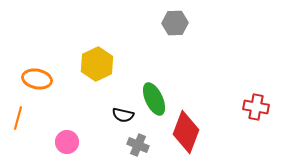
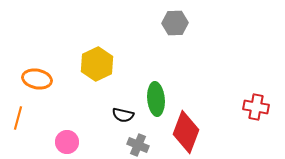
green ellipse: moved 2 px right; rotated 20 degrees clockwise
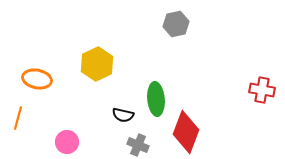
gray hexagon: moved 1 px right, 1 px down; rotated 10 degrees counterclockwise
red cross: moved 6 px right, 17 px up
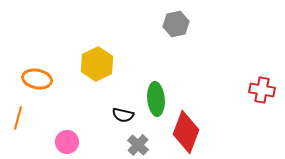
gray cross: rotated 20 degrees clockwise
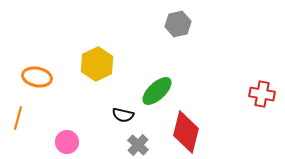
gray hexagon: moved 2 px right
orange ellipse: moved 2 px up
red cross: moved 4 px down
green ellipse: moved 1 px right, 8 px up; rotated 52 degrees clockwise
red diamond: rotated 6 degrees counterclockwise
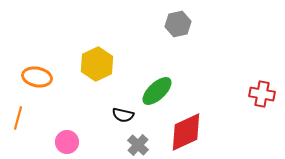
red diamond: rotated 51 degrees clockwise
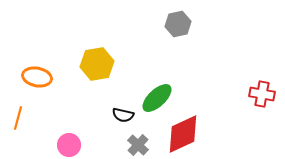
yellow hexagon: rotated 16 degrees clockwise
green ellipse: moved 7 px down
red diamond: moved 3 px left, 2 px down
pink circle: moved 2 px right, 3 px down
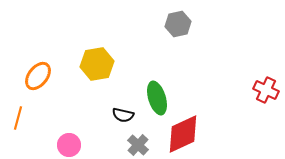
orange ellipse: moved 1 px right, 1 px up; rotated 64 degrees counterclockwise
red cross: moved 4 px right, 4 px up; rotated 15 degrees clockwise
green ellipse: rotated 64 degrees counterclockwise
